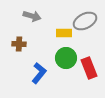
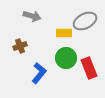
brown cross: moved 1 px right, 2 px down; rotated 24 degrees counterclockwise
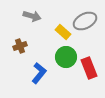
yellow rectangle: moved 1 px left, 1 px up; rotated 42 degrees clockwise
green circle: moved 1 px up
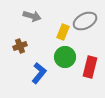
yellow rectangle: rotated 70 degrees clockwise
green circle: moved 1 px left
red rectangle: moved 1 px right, 1 px up; rotated 35 degrees clockwise
